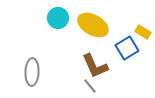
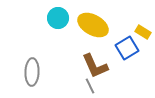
gray line: rotated 14 degrees clockwise
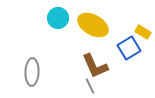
blue square: moved 2 px right
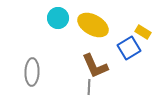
gray line: moved 1 px left, 1 px down; rotated 28 degrees clockwise
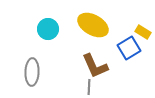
cyan circle: moved 10 px left, 11 px down
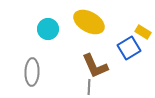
yellow ellipse: moved 4 px left, 3 px up
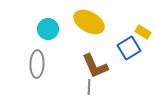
gray ellipse: moved 5 px right, 8 px up
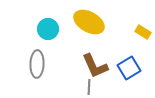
blue square: moved 20 px down
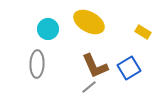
gray line: rotated 49 degrees clockwise
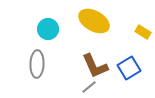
yellow ellipse: moved 5 px right, 1 px up
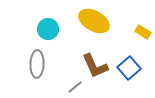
blue square: rotated 10 degrees counterclockwise
gray line: moved 14 px left
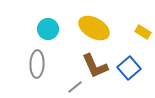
yellow ellipse: moved 7 px down
